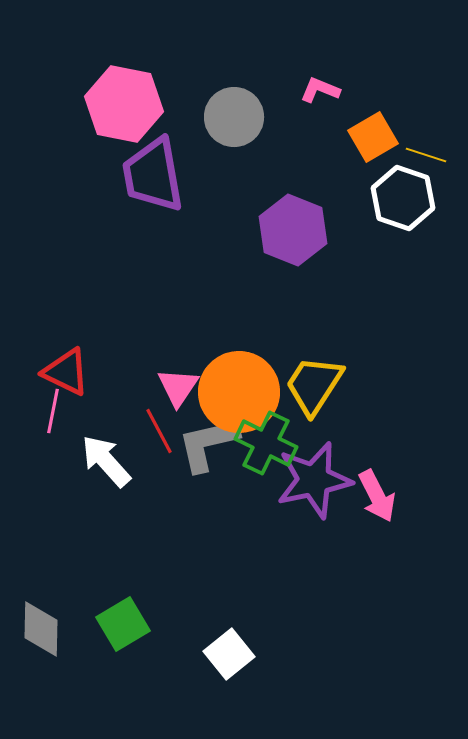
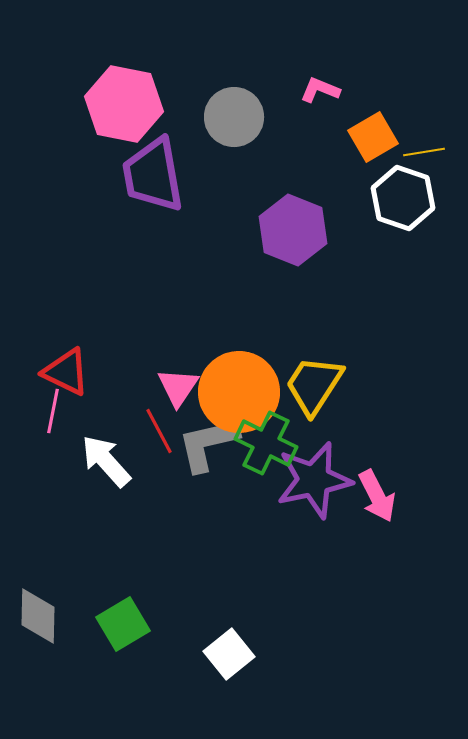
yellow line: moved 2 px left, 3 px up; rotated 27 degrees counterclockwise
gray diamond: moved 3 px left, 13 px up
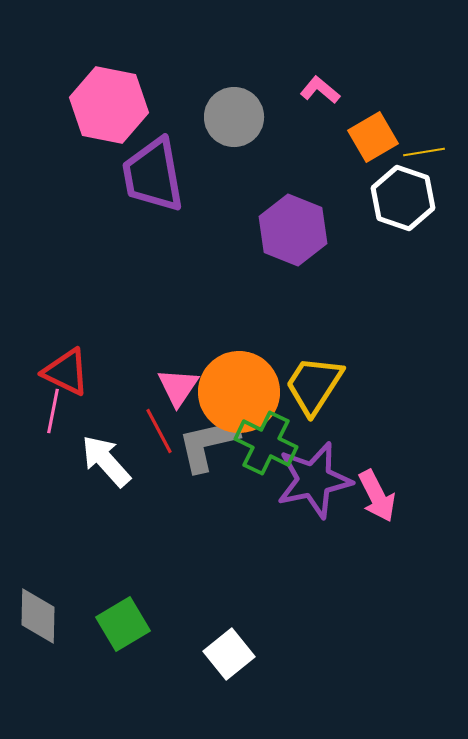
pink L-shape: rotated 18 degrees clockwise
pink hexagon: moved 15 px left, 1 px down
